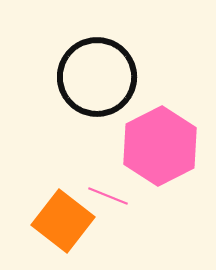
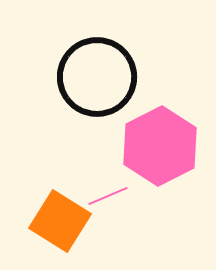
pink line: rotated 45 degrees counterclockwise
orange square: moved 3 px left; rotated 6 degrees counterclockwise
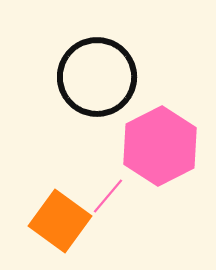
pink line: rotated 27 degrees counterclockwise
orange square: rotated 4 degrees clockwise
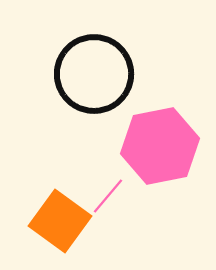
black circle: moved 3 px left, 3 px up
pink hexagon: rotated 16 degrees clockwise
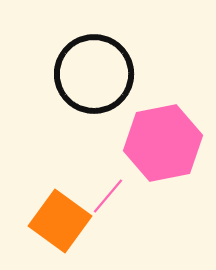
pink hexagon: moved 3 px right, 3 px up
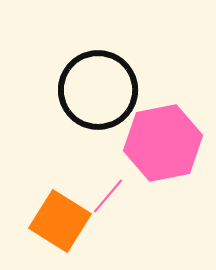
black circle: moved 4 px right, 16 px down
orange square: rotated 4 degrees counterclockwise
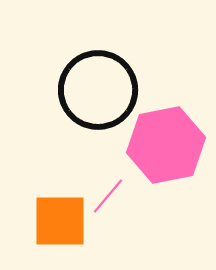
pink hexagon: moved 3 px right, 2 px down
orange square: rotated 32 degrees counterclockwise
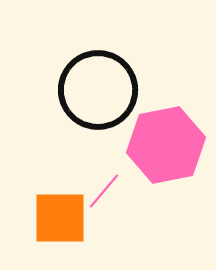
pink line: moved 4 px left, 5 px up
orange square: moved 3 px up
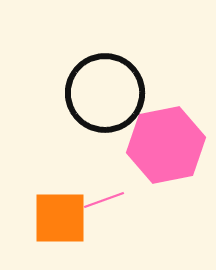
black circle: moved 7 px right, 3 px down
pink line: moved 9 px down; rotated 30 degrees clockwise
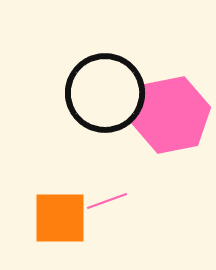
pink hexagon: moved 5 px right, 30 px up
pink line: moved 3 px right, 1 px down
